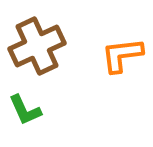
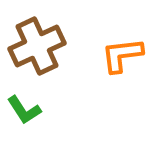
green L-shape: moved 1 px left; rotated 9 degrees counterclockwise
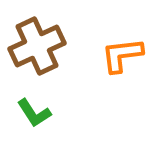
green L-shape: moved 10 px right, 3 px down
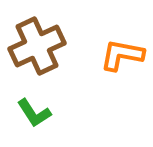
orange L-shape: rotated 18 degrees clockwise
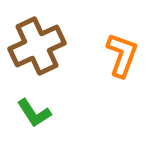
orange L-shape: rotated 99 degrees clockwise
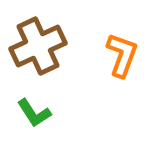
brown cross: moved 1 px right
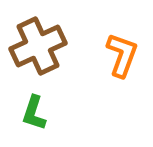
green L-shape: rotated 51 degrees clockwise
